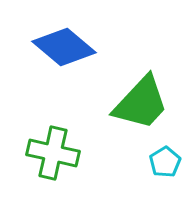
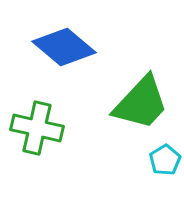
green cross: moved 16 px left, 25 px up
cyan pentagon: moved 2 px up
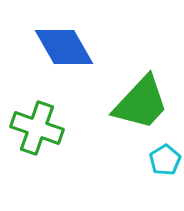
blue diamond: rotated 20 degrees clockwise
green cross: rotated 6 degrees clockwise
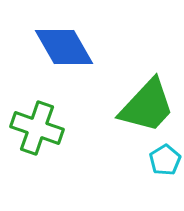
green trapezoid: moved 6 px right, 3 px down
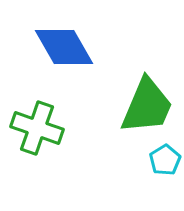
green trapezoid: rotated 20 degrees counterclockwise
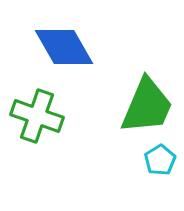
green cross: moved 12 px up
cyan pentagon: moved 5 px left
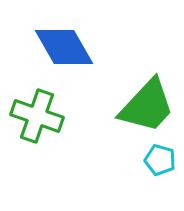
green trapezoid: rotated 20 degrees clockwise
cyan pentagon: rotated 24 degrees counterclockwise
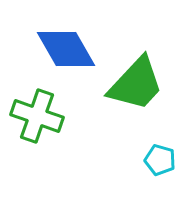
blue diamond: moved 2 px right, 2 px down
green trapezoid: moved 11 px left, 22 px up
